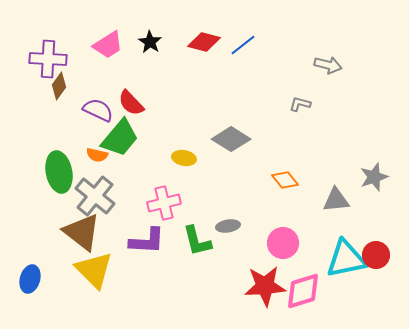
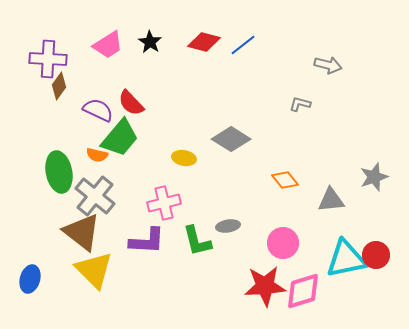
gray triangle: moved 5 px left
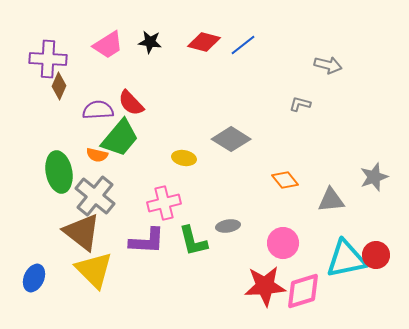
black star: rotated 25 degrees counterclockwise
brown diamond: rotated 12 degrees counterclockwise
purple semicircle: rotated 28 degrees counterclockwise
green L-shape: moved 4 px left
blue ellipse: moved 4 px right, 1 px up; rotated 8 degrees clockwise
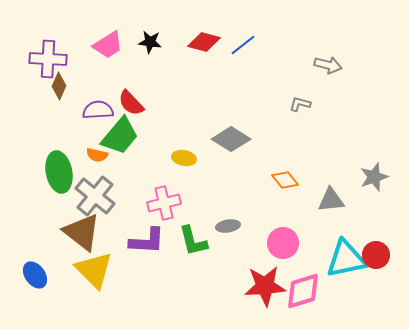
green trapezoid: moved 2 px up
blue ellipse: moved 1 px right, 3 px up; rotated 60 degrees counterclockwise
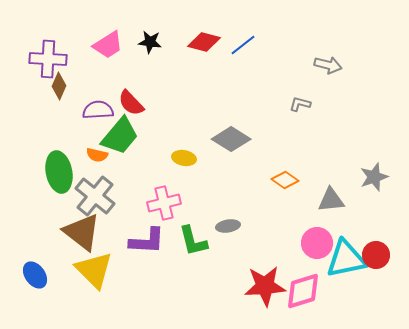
orange diamond: rotated 16 degrees counterclockwise
pink circle: moved 34 px right
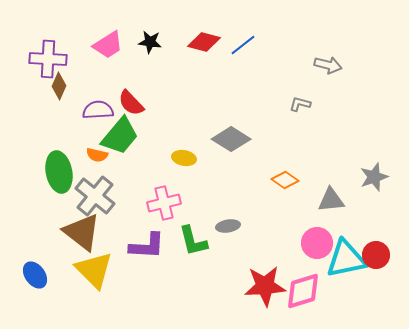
purple L-shape: moved 5 px down
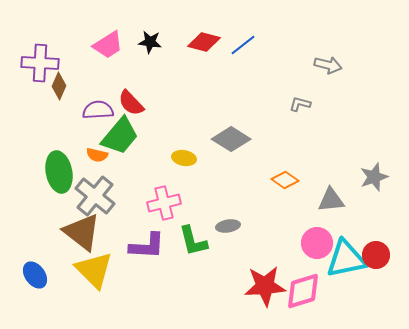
purple cross: moved 8 px left, 4 px down
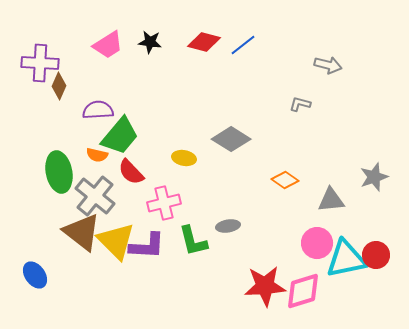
red semicircle: moved 69 px down
yellow triangle: moved 22 px right, 29 px up
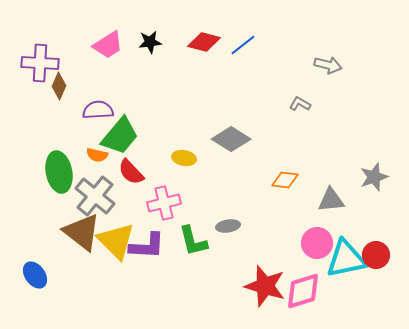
black star: rotated 15 degrees counterclockwise
gray L-shape: rotated 15 degrees clockwise
orange diamond: rotated 28 degrees counterclockwise
red star: rotated 21 degrees clockwise
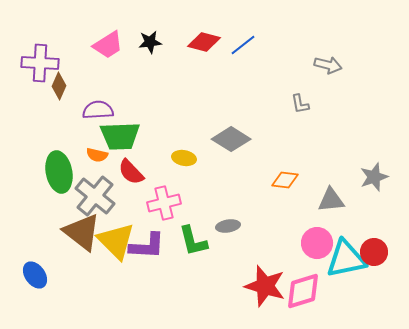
gray L-shape: rotated 130 degrees counterclockwise
green trapezoid: rotated 48 degrees clockwise
red circle: moved 2 px left, 3 px up
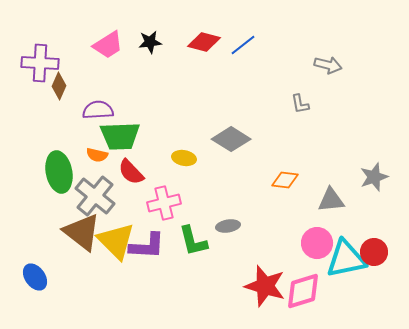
blue ellipse: moved 2 px down
